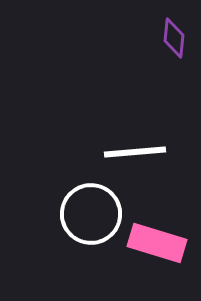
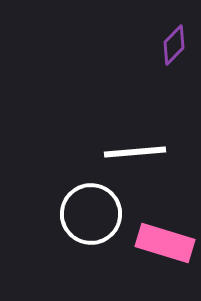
purple diamond: moved 7 px down; rotated 39 degrees clockwise
pink rectangle: moved 8 px right
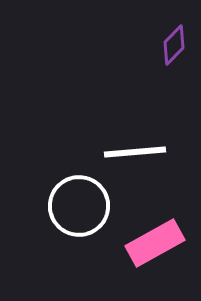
white circle: moved 12 px left, 8 px up
pink rectangle: moved 10 px left; rotated 46 degrees counterclockwise
